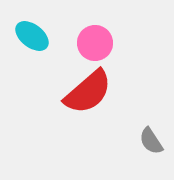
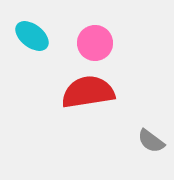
red semicircle: rotated 148 degrees counterclockwise
gray semicircle: rotated 20 degrees counterclockwise
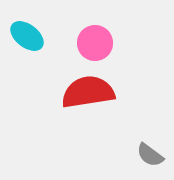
cyan ellipse: moved 5 px left
gray semicircle: moved 1 px left, 14 px down
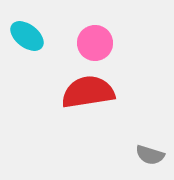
gray semicircle: rotated 20 degrees counterclockwise
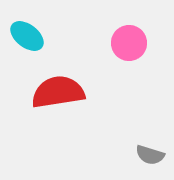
pink circle: moved 34 px right
red semicircle: moved 30 px left
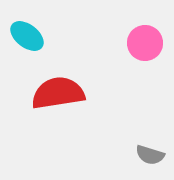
pink circle: moved 16 px right
red semicircle: moved 1 px down
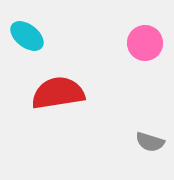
gray semicircle: moved 13 px up
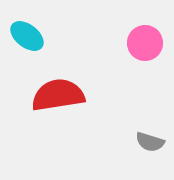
red semicircle: moved 2 px down
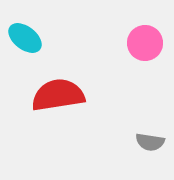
cyan ellipse: moved 2 px left, 2 px down
gray semicircle: rotated 8 degrees counterclockwise
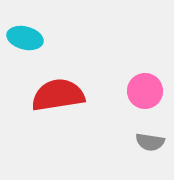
cyan ellipse: rotated 24 degrees counterclockwise
pink circle: moved 48 px down
